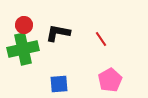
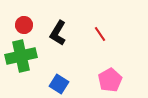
black L-shape: rotated 70 degrees counterclockwise
red line: moved 1 px left, 5 px up
green cross: moved 2 px left, 7 px down
blue square: rotated 36 degrees clockwise
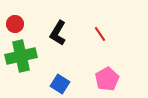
red circle: moved 9 px left, 1 px up
pink pentagon: moved 3 px left, 1 px up
blue square: moved 1 px right
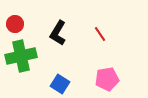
pink pentagon: rotated 20 degrees clockwise
